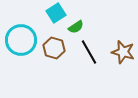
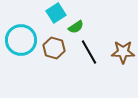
brown star: rotated 15 degrees counterclockwise
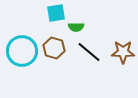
cyan square: rotated 24 degrees clockwise
green semicircle: rotated 35 degrees clockwise
cyan circle: moved 1 px right, 11 px down
black line: rotated 20 degrees counterclockwise
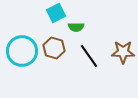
cyan square: rotated 18 degrees counterclockwise
black line: moved 4 px down; rotated 15 degrees clockwise
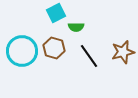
brown star: rotated 15 degrees counterclockwise
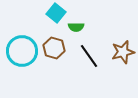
cyan square: rotated 24 degrees counterclockwise
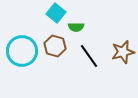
brown hexagon: moved 1 px right, 2 px up
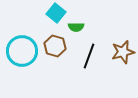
black line: rotated 55 degrees clockwise
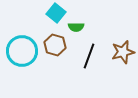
brown hexagon: moved 1 px up
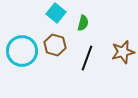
green semicircle: moved 7 px right, 4 px up; rotated 77 degrees counterclockwise
black line: moved 2 px left, 2 px down
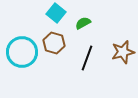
green semicircle: rotated 133 degrees counterclockwise
brown hexagon: moved 1 px left, 2 px up
cyan circle: moved 1 px down
